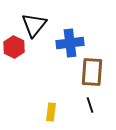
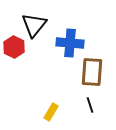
blue cross: rotated 12 degrees clockwise
yellow rectangle: rotated 24 degrees clockwise
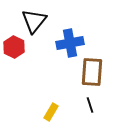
black triangle: moved 4 px up
blue cross: rotated 16 degrees counterclockwise
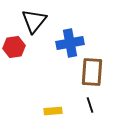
red hexagon: rotated 25 degrees clockwise
yellow rectangle: moved 2 px right, 1 px up; rotated 54 degrees clockwise
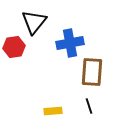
black triangle: moved 1 px down
black line: moved 1 px left, 1 px down
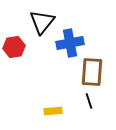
black triangle: moved 8 px right
black line: moved 5 px up
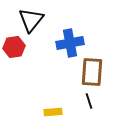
black triangle: moved 11 px left, 2 px up
yellow rectangle: moved 1 px down
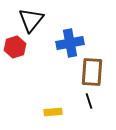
red hexagon: moved 1 px right; rotated 10 degrees counterclockwise
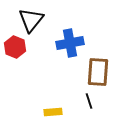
red hexagon: rotated 20 degrees counterclockwise
brown rectangle: moved 6 px right
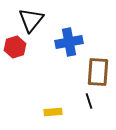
blue cross: moved 1 px left, 1 px up
red hexagon: rotated 20 degrees clockwise
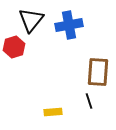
blue cross: moved 17 px up
red hexagon: moved 1 px left
